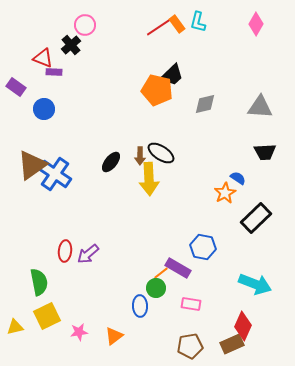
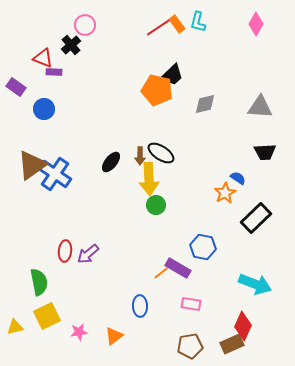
green circle at (156, 288): moved 83 px up
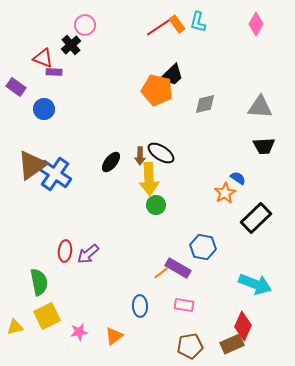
black trapezoid at (265, 152): moved 1 px left, 6 px up
pink rectangle at (191, 304): moved 7 px left, 1 px down
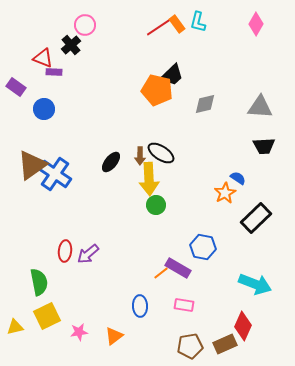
brown rectangle at (232, 344): moved 7 px left
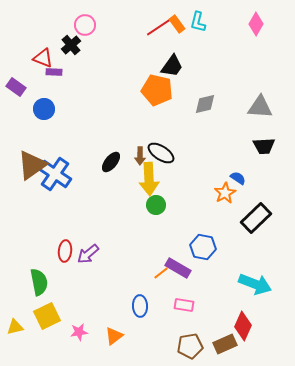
black trapezoid at (172, 75): moved 9 px up; rotated 10 degrees counterclockwise
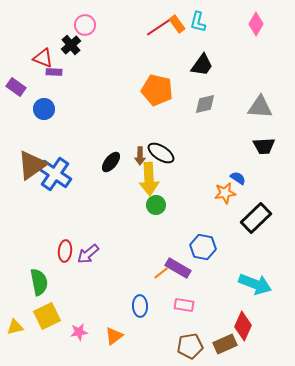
black trapezoid at (172, 66): moved 30 px right, 1 px up
orange star at (225, 193): rotated 20 degrees clockwise
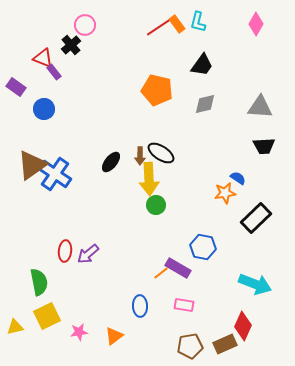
purple rectangle at (54, 72): rotated 49 degrees clockwise
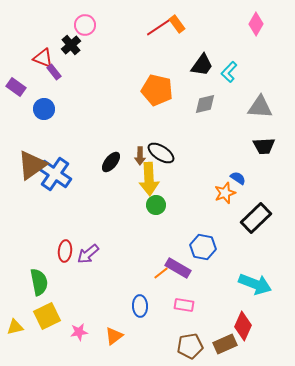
cyan L-shape at (198, 22): moved 31 px right, 50 px down; rotated 30 degrees clockwise
orange star at (225, 193): rotated 10 degrees counterclockwise
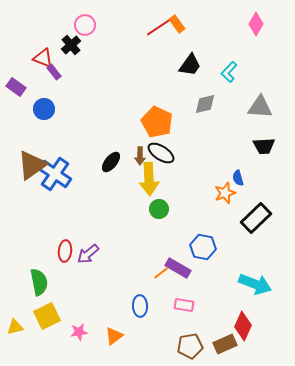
black trapezoid at (202, 65): moved 12 px left
orange pentagon at (157, 90): moved 32 px down; rotated 12 degrees clockwise
blue semicircle at (238, 178): rotated 140 degrees counterclockwise
green circle at (156, 205): moved 3 px right, 4 px down
